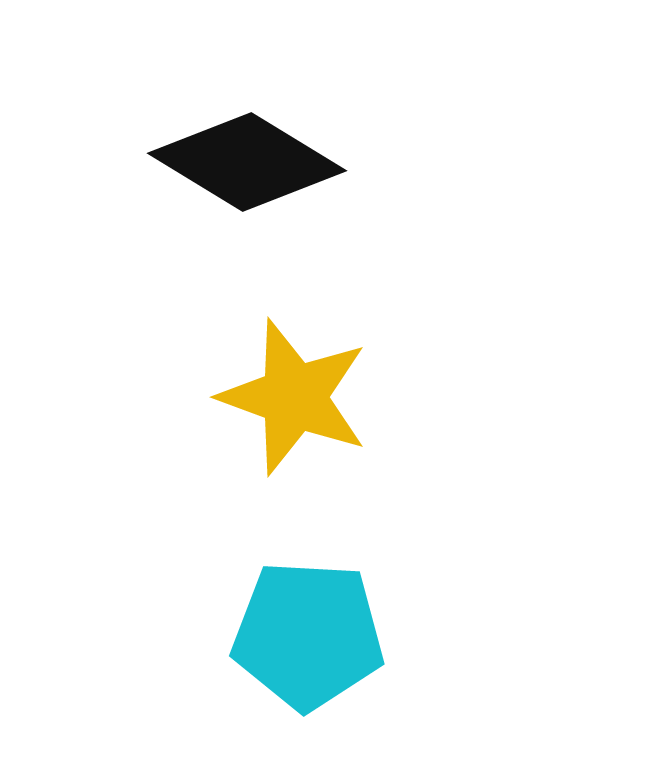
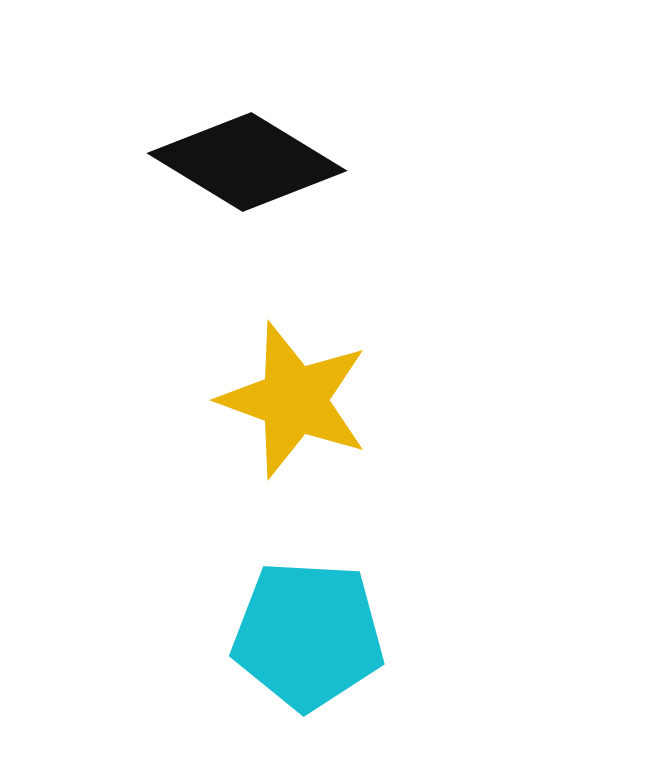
yellow star: moved 3 px down
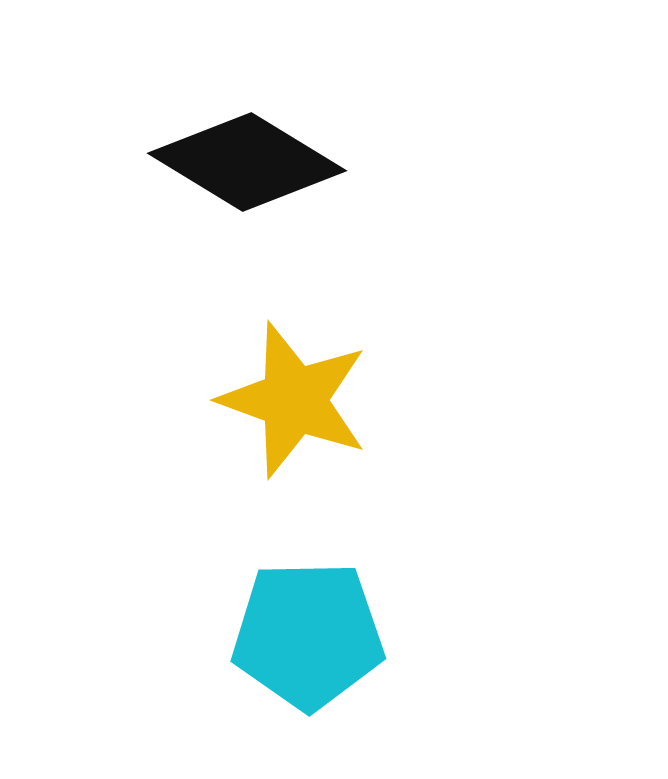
cyan pentagon: rotated 4 degrees counterclockwise
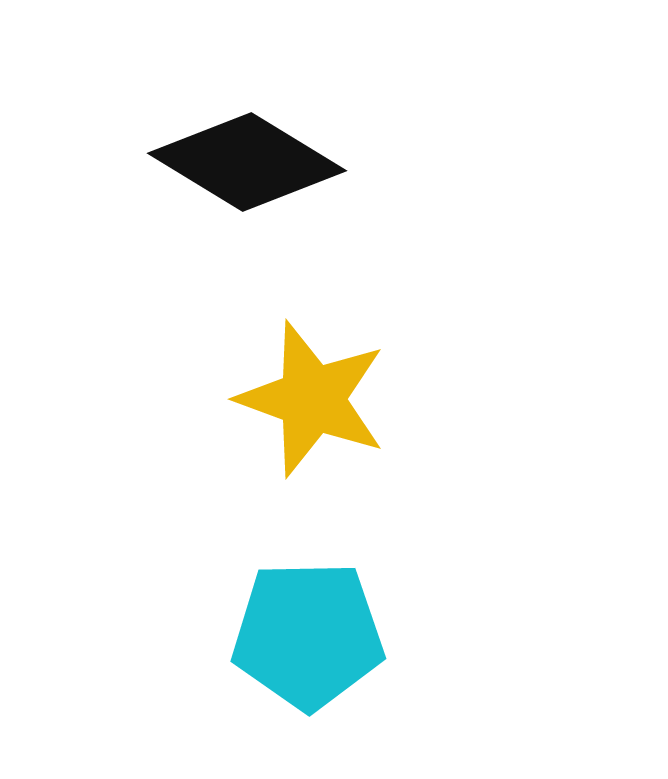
yellow star: moved 18 px right, 1 px up
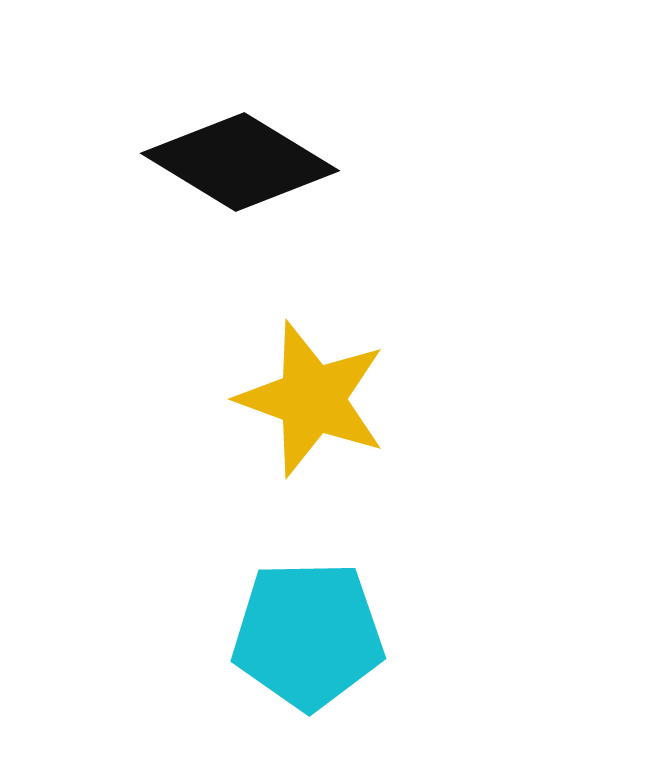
black diamond: moved 7 px left
